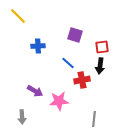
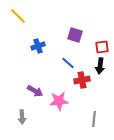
blue cross: rotated 16 degrees counterclockwise
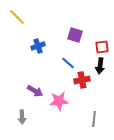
yellow line: moved 1 px left, 1 px down
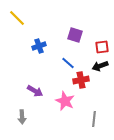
yellow line: moved 1 px down
blue cross: moved 1 px right
black arrow: rotated 63 degrees clockwise
red cross: moved 1 px left
pink star: moved 6 px right; rotated 30 degrees clockwise
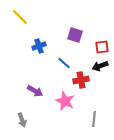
yellow line: moved 3 px right, 1 px up
blue line: moved 4 px left
gray arrow: moved 3 px down; rotated 16 degrees counterclockwise
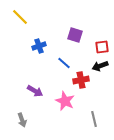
gray line: rotated 21 degrees counterclockwise
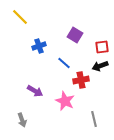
purple square: rotated 14 degrees clockwise
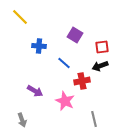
blue cross: rotated 24 degrees clockwise
red cross: moved 1 px right, 1 px down
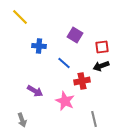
black arrow: moved 1 px right
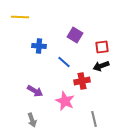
yellow line: rotated 42 degrees counterclockwise
blue line: moved 1 px up
gray arrow: moved 10 px right
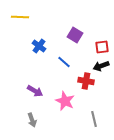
blue cross: rotated 32 degrees clockwise
red cross: moved 4 px right; rotated 21 degrees clockwise
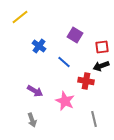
yellow line: rotated 42 degrees counterclockwise
